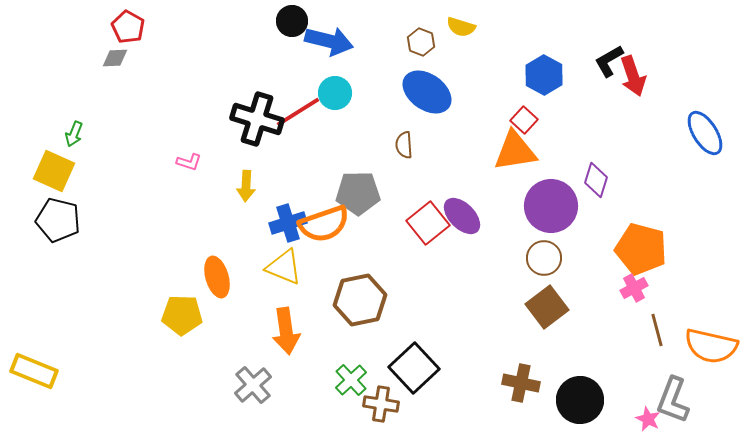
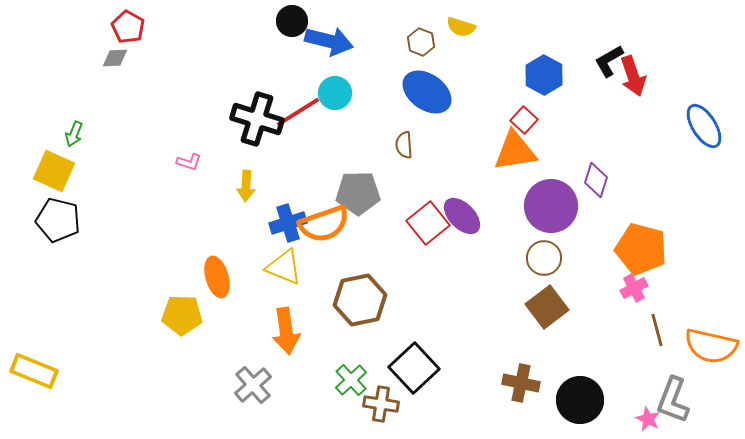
blue ellipse at (705, 133): moved 1 px left, 7 px up
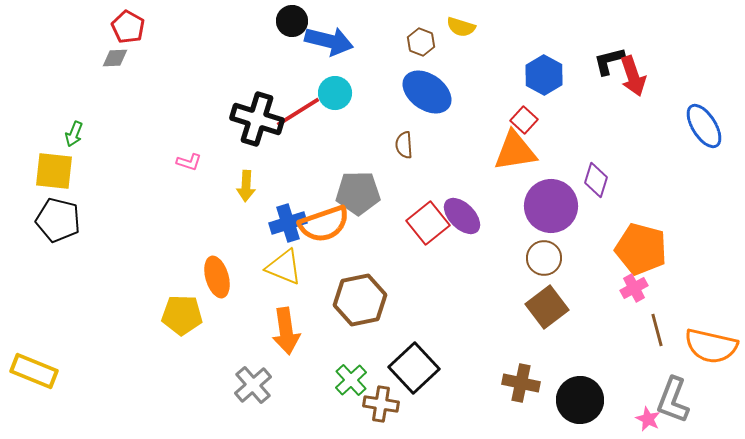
black L-shape at (609, 61): rotated 16 degrees clockwise
yellow square at (54, 171): rotated 18 degrees counterclockwise
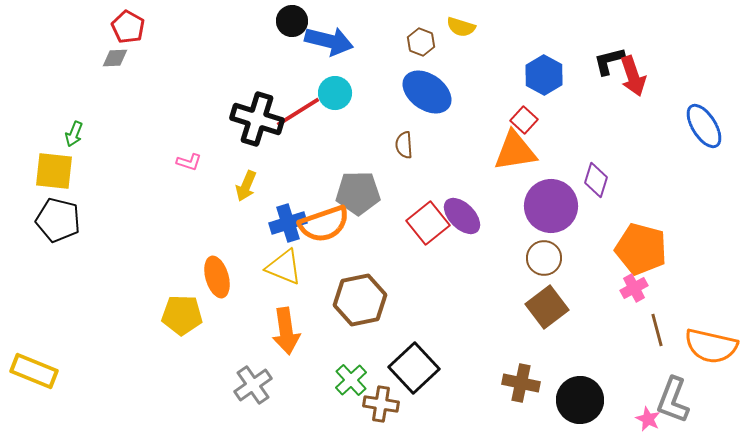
yellow arrow at (246, 186): rotated 20 degrees clockwise
gray cross at (253, 385): rotated 6 degrees clockwise
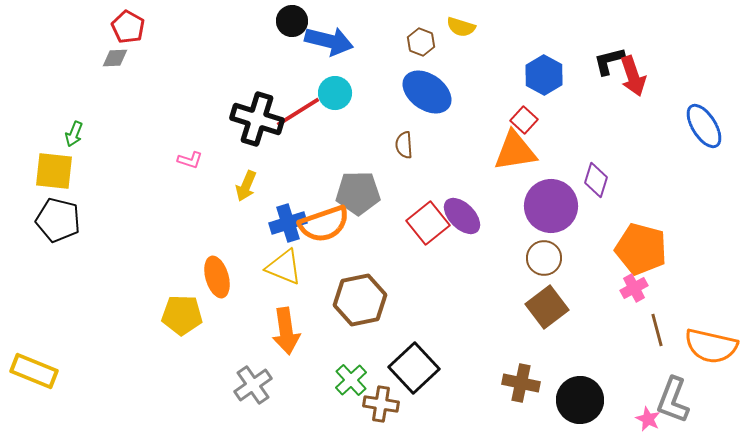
pink L-shape at (189, 162): moved 1 px right, 2 px up
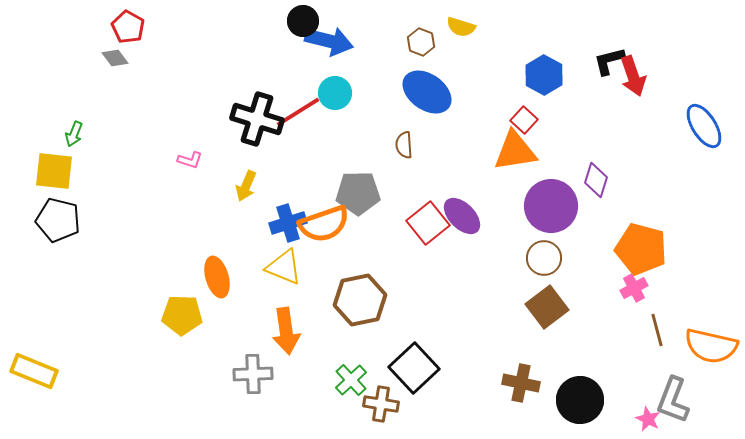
black circle at (292, 21): moved 11 px right
gray diamond at (115, 58): rotated 56 degrees clockwise
gray cross at (253, 385): moved 11 px up; rotated 33 degrees clockwise
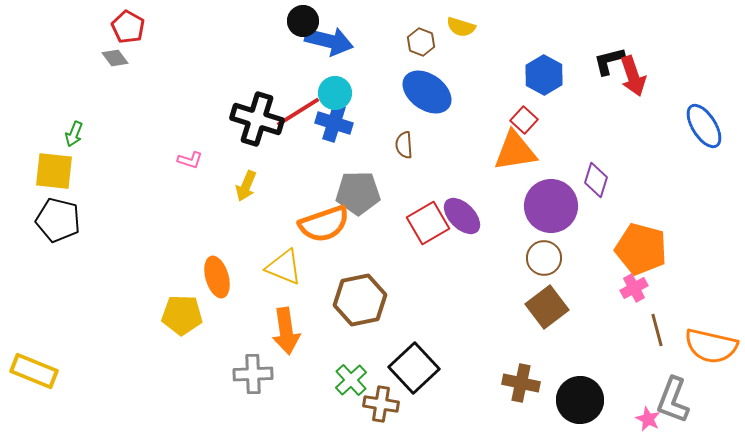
blue cross at (288, 223): moved 46 px right, 100 px up; rotated 36 degrees clockwise
red square at (428, 223): rotated 9 degrees clockwise
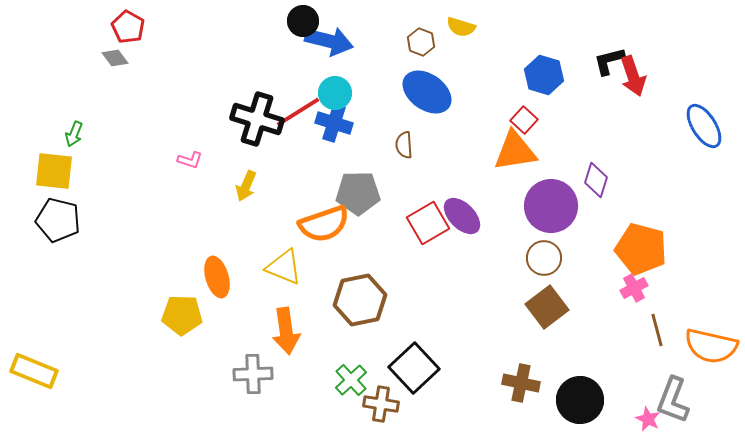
blue hexagon at (544, 75): rotated 12 degrees counterclockwise
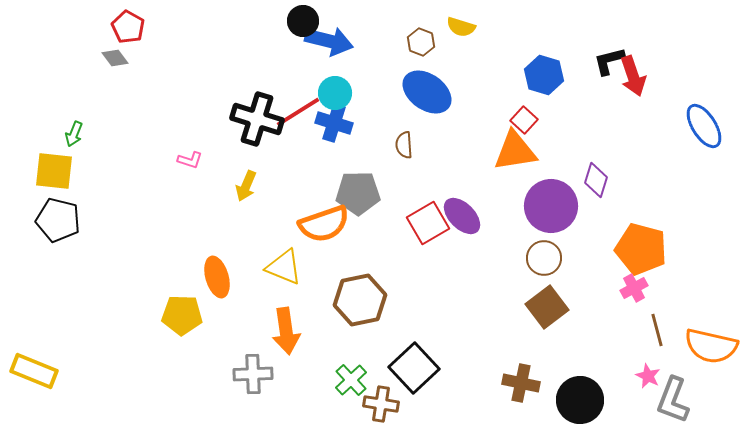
pink star at (648, 419): moved 43 px up
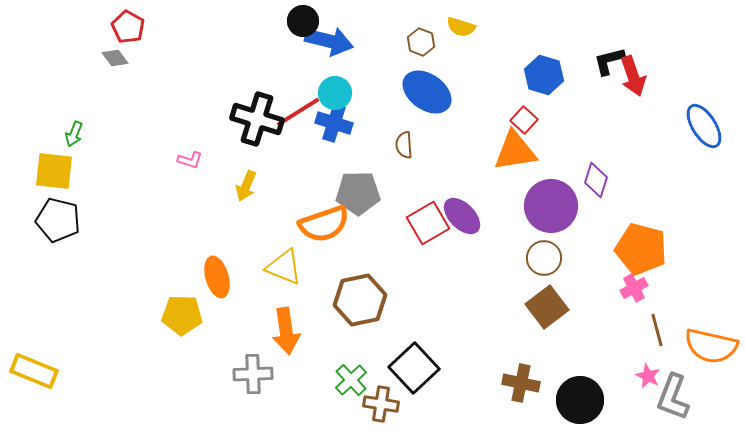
gray L-shape at (673, 400): moved 3 px up
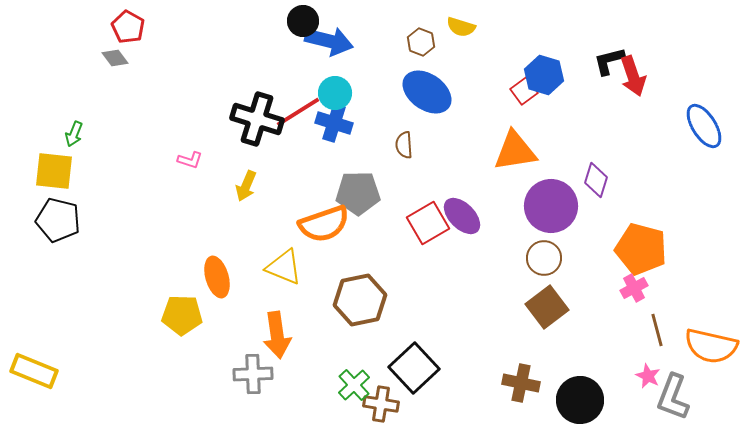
red square at (524, 120): moved 29 px up; rotated 12 degrees clockwise
orange arrow at (286, 331): moved 9 px left, 4 px down
green cross at (351, 380): moved 3 px right, 5 px down
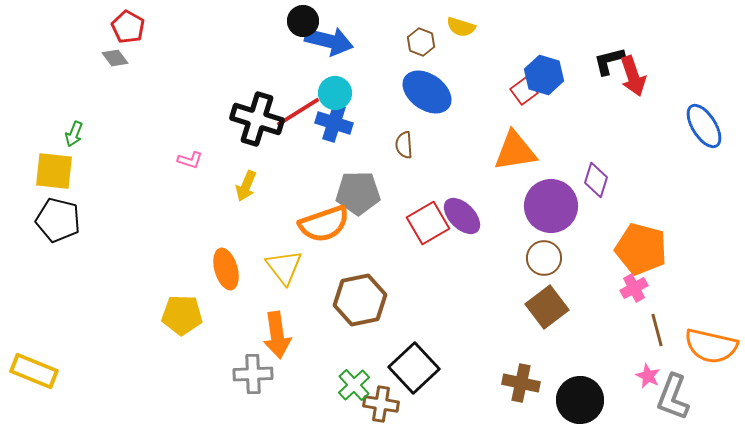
yellow triangle at (284, 267): rotated 30 degrees clockwise
orange ellipse at (217, 277): moved 9 px right, 8 px up
